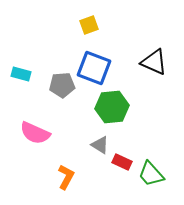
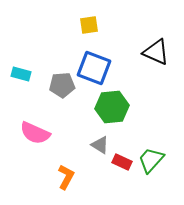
yellow square: rotated 12 degrees clockwise
black triangle: moved 2 px right, 10 px up
green trapezoid: moved 14 px up; rotated 84 degrees clockwise
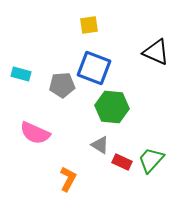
green hexagon: rotated 12 degrees clockwise
orange L-shape: moved 2 px right, 2 px down
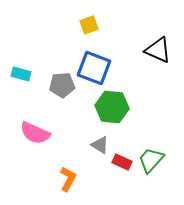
yellow square: rotated 12 degrees counterclockwise
black triangle: moved 2 px right, 2 px up
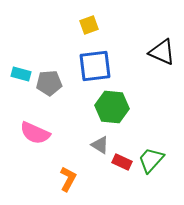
black triangle: moved 4 px right, 2 px down
blue square: moved 1 px right, 2 px up; rotated 28 degrees counterclockwise
gray pentagon: moved 13 px left, 2 px up
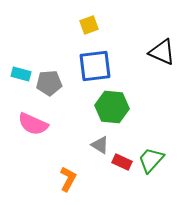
pink semicircle: moved 2 px left, 9 px up
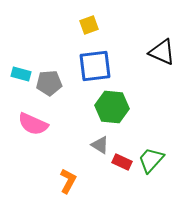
orange L-shape: moved 2 px down
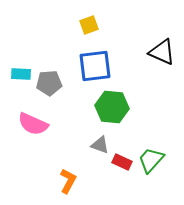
cyan rectangle: rotated 12 degrees counterclockwise
gray triangle: rotated 12 degrees counterclockwise
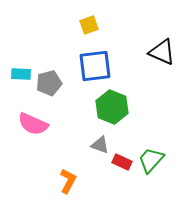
gray pentagon: rotated 10 degrees counterclockwise
green hexagon: rotated 16 degrees clockwise
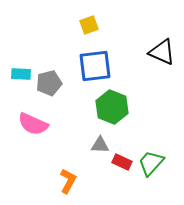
gray triangle: rotated 18 degrees counterclockwise
green trapezoid: moved 3 px down
